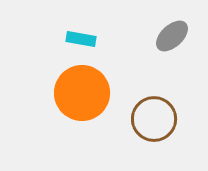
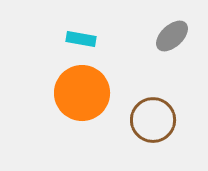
brown circle: moved 1 px left, 1 px down
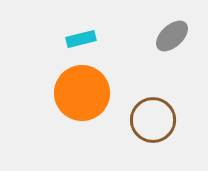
cyan rectangle: rotated 24 degrees counterclockwise
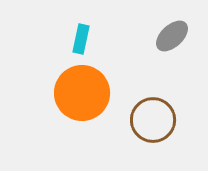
cyan rectangle: rotated 64 degrees counterclockwise
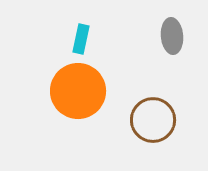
gray ellipse: rotated 52 degrees counterclockwise
orange circle: moved 4 px left, 2 px up
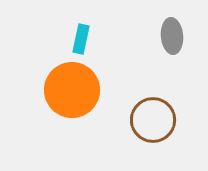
orange circle: moved 6 px left, 1 px up
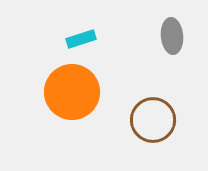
cyan rectangle: rotated 60 degrees clockwise
orange circle: moved 2 px down
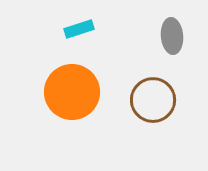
cyan rectangle: moved 2 px left, 10 px up
brown circle: moved 20 px up
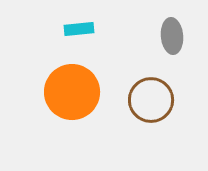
cyan rectangle: rotated 12 degrees clockwise
brown circle: moved 2 px left
